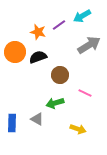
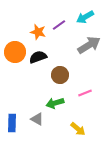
cyan arrow: moved 3 px right, 1 px down
pink line: rotated 48 degrees counterclockwise
yellow arrow: rotated 21 degrees clockwise
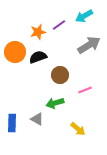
cyan arrow: moved 1 px left, 1 px up
orange star: rotated 28 degrees counterclockwise
pink line: moved 3 px up
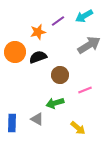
purple line: moved 1 px left, 4 px up
yellow arrow: moved 1 px up
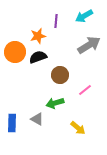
purple line: moved 2 px left; rotated 48 degrees counterclockwise
orange star: moved 4 px down
pink line: rotated 16 degrees counterclockwise
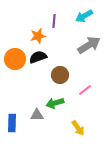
purple line: moved 2 px left
orange circle: moved 7 px down
gray triangle: moved 4 px up; rotated 32 degrees counterclockwise
yellow arrow: rotated 14 degrees clockwise
